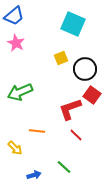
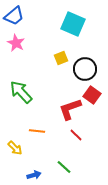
green arrow: moved 1 px right; rotated 70 degrees clockwise
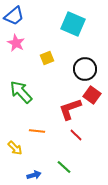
yellow square: moved 14 px left
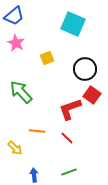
red line: moved 9 px left, 3 px down
green line: moved 5 px right, 5 px down; rotated 63 degrees counterclockwise
blue arrow: rotated 80 degrees counterclockwise
